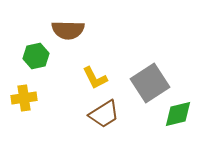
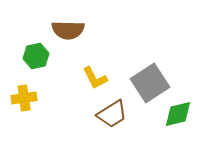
brown trapezoid: moved 8 px right
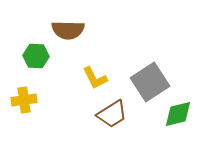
green hexagon: rotated 15 degrees clockwise
gray square: moved 1 px up
yellow cross: moved 2 px down
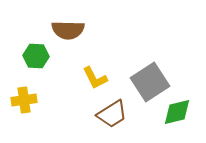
green diamond: moved 1 px left, 2 px up
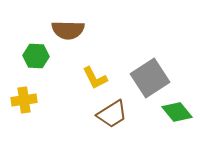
gray square: moved 4 px up
green diamond: rotated 64 degrees clockwise
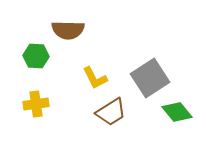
yellow cross: moved 12 px right, 4 px down
brown trapezoid: moved 1 px left, 2 px up
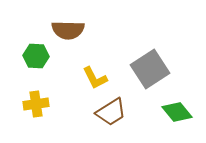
gray square: moved 9 px up
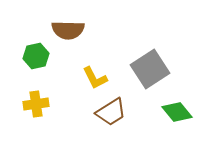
green hexagon: rotated 15 degrees counterclockwise
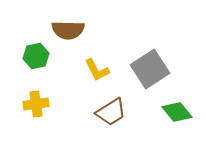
yellow L-shape: moved 2 px right, 8 px up
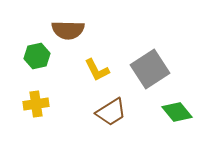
green hexagon: moved 1 px right
